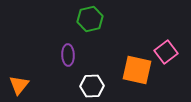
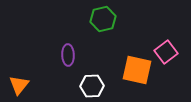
green hexagon: moved 13 px right
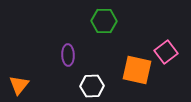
green hexagon: moved 1 px right, 2 px down; rotated 15 degrees clockwise
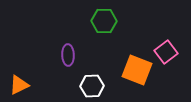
orange square: rotated 8 degrees clockwise
orange triangle: rotated 25 degrees clockwise
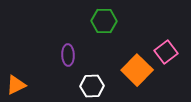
orange square: rotated 24 degrees clockwise
orange triangle: moved 3 px left
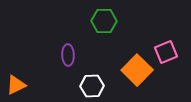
pink square: rotated 15 degrees clockwise
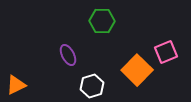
green hexagon: moved 2 px left
purple ellipse: rotated 25 degrees counterclockwise
white hexagon: rotated 15 degrees counterclockwise
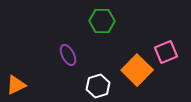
white hexagon: moved 6 px right
